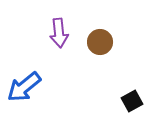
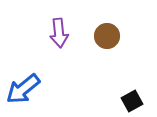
brown circle: moved 7 px right, 6 px up
blue arrow: moved 1 px left, 2 px down
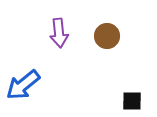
blue arrow: moved 4 px up
black square: rotated 30 degrees clockwise
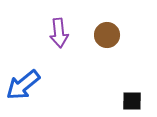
brown circle: moved 1 px up
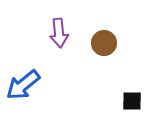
brown circle: moved 3 px left, 8 px down
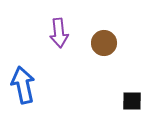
blue arrow: rotated 117 degrees clockwise
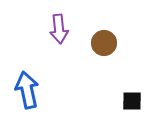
purple arrow: moved 4 px up
blue arrow: moved 4 px right, 5 px down
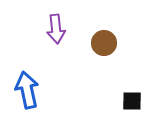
purple arrow: moved 3 px left
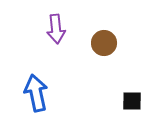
blue arrow: moved 9 px right, 3 px down
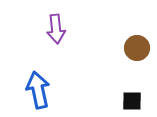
brown circle: moved 33 px right, 5 px down
blue arrow: moved 2 px right, 3 px up
